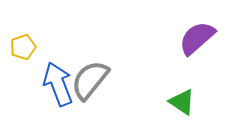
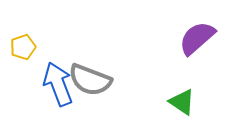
gray semicircle: rotated 108 degrees counterclockwise
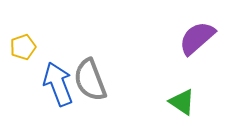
gray semicircle: rotated 48 degrees clockwise
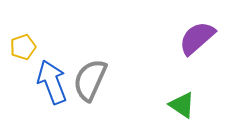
gray semicircle: rotated 45 degrees clockwise
blue arrow: moved 6 px left, 2 px up
green triangle: moved 3 px down
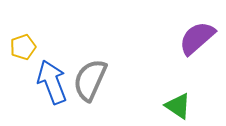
green triangle: moved 4 px left, 1 px down
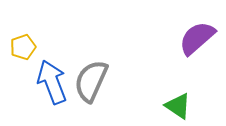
gray semicircle: moved 1 px right, 1 px down
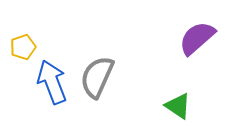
gray semicircle: moved 6 px right, 4 px up
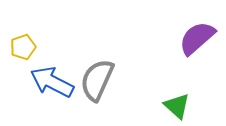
gray semicircle: moved 3 px down
blue arrow: rotated 42 degrees counterclockwise
green triangle: moved 1 px left; rotated 8 degrees clockwise
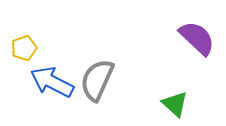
purple semicircle: rotated 84 degrees clockwise
yellow pentagon: moved 1 px right, 1 px down
green triangle: moved 2 px left, 2 px up
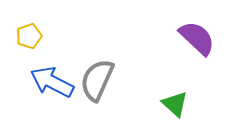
yellow pentagon: moved 5 px right, 12 px up
